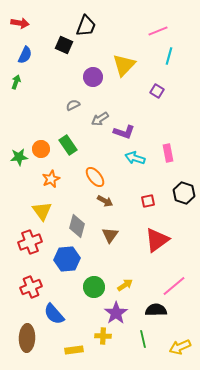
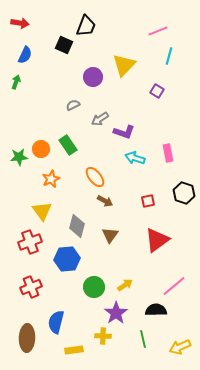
blue semicircle at (54, 314): moved 2 px right, 8 px down; rotated 55 degrees clockwise
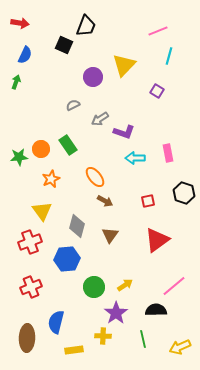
cyan arrow at (135, 158): rotated 18 degrees counterclockwise
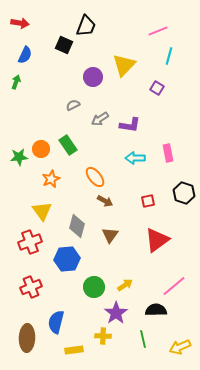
purple square at (157, 91): moved 3 px up
purple L-shape at (124, 132): moved 6 px right, 7 px up; rotated 10 degrees counterclockwise
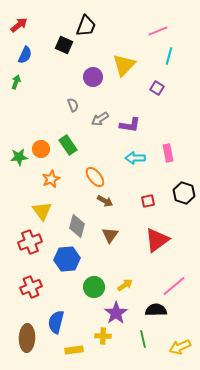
red arrow at (20, 23): moved 1 px left, 2 px down; rotated 48 degrees counterclockwise
gray semicircle at (73, 105): rotated 96 degrees clockwise
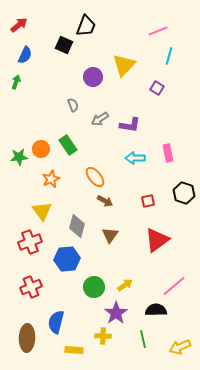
yellow rectangle at (74, 350): rotated 12 degrees clockwise
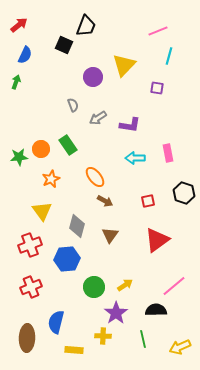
purple square at (157, 88): rotated 24 degrees counterclockwise
gray arrow at (100, 119): moved 2 px left, 1 px up
red cross at (30, 242): moved 3 px down
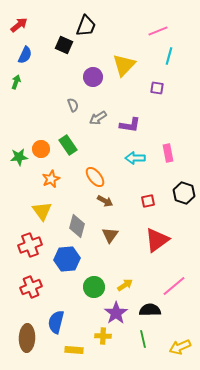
black semicircle at (156, 310): moved 6 px left
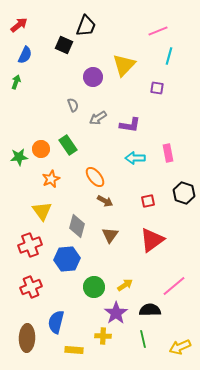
red triangle at (157, 240): moved 5 px left
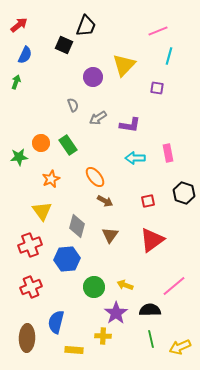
orange circle at (41, 149): moved 6 px up
yellow arrow at (125, 285): rotated 126 degrees counterclockwise
green line at (143, 339): moved 8 px right
